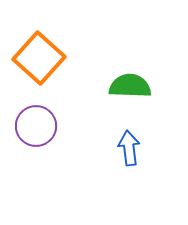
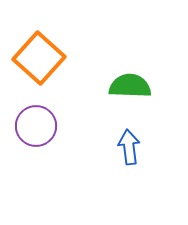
blue arrow: moved 1 px up
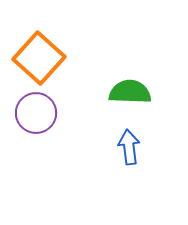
green semicircle: moved 6 px down
purple circle: moved 13 px up
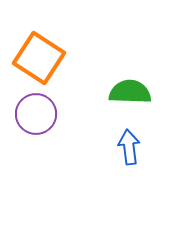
orange square: rotated 9 degrees counterclockwise
purple circle: moved 1 px down
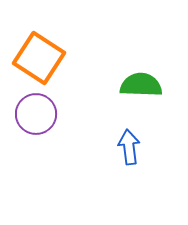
green semicircle: moved 11 px right, 7 px up
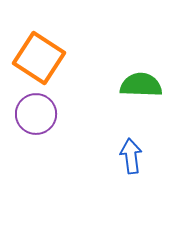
blue arrow: moved 2 px right, 9 px down
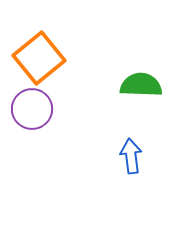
orange square: rotated 18 degrees clockwise
purple circle: moved 4 px left, 5 px up
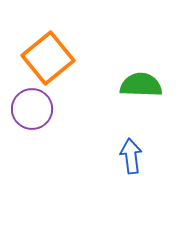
orange square: moved 9 px right
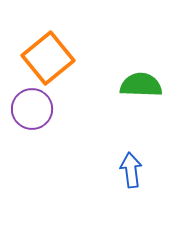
blue arrow: moved 14 px down
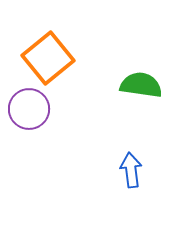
green semicircle: rotated 6 degrees clockwise
purple circle: moved 3 px left
